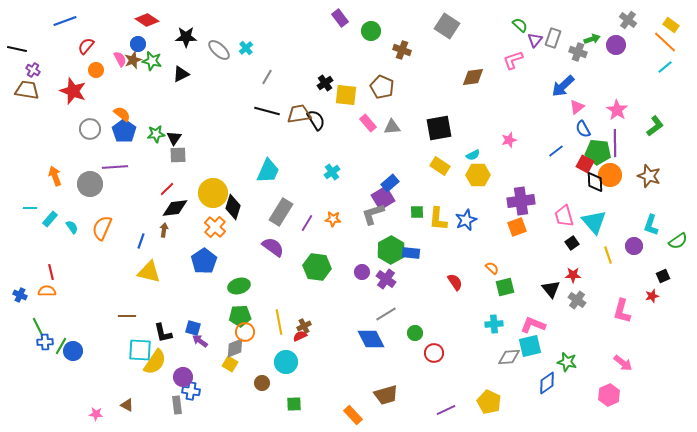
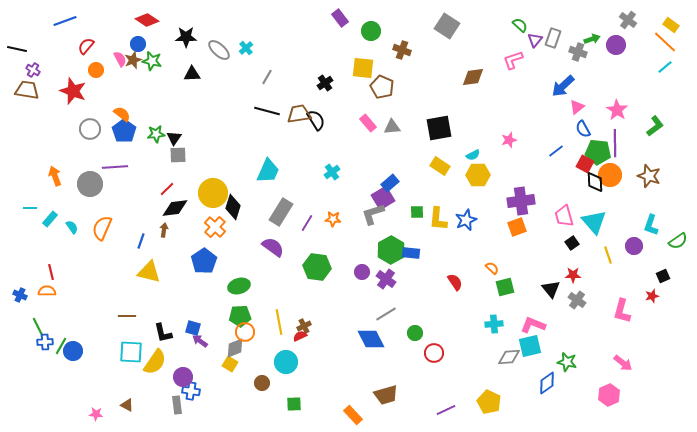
black triangle at (181, 74): moved 11 px right; rotated 24 degrees clockwise
yellow square at (346, 95): moved 17 px right, 27 px up
cyan square at (140, 350): moved 9 px left, 2 px down
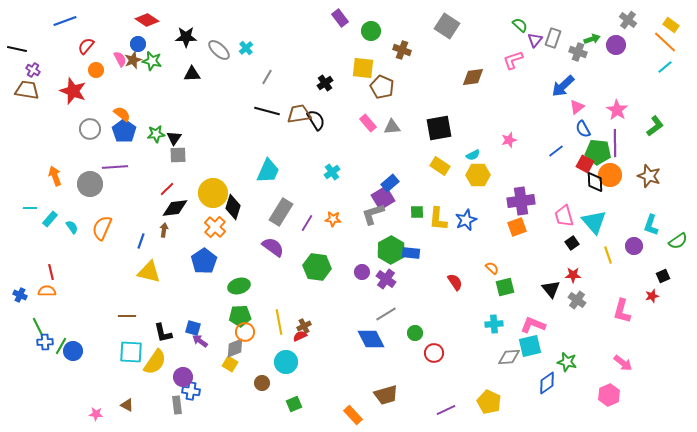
green square at (294, 404): rotated 21 degrees counterclockwise
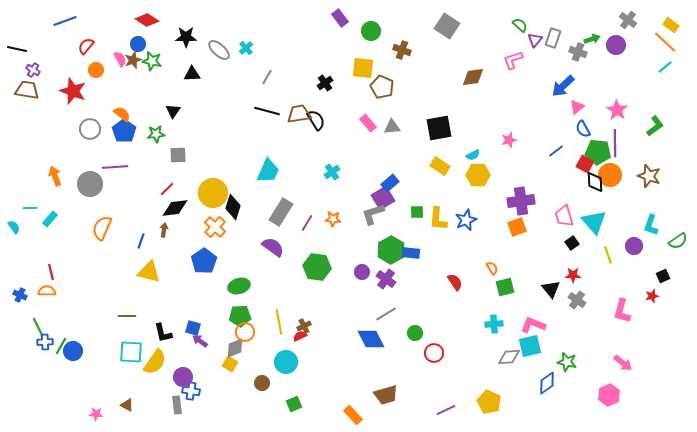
black triangle at (174, 138): moved 1 px left, 27 px up
cyan semicircle at (72, 227): moved 58 px left
orange semicircle at (492, 268): rotated 16 degrees clockwise
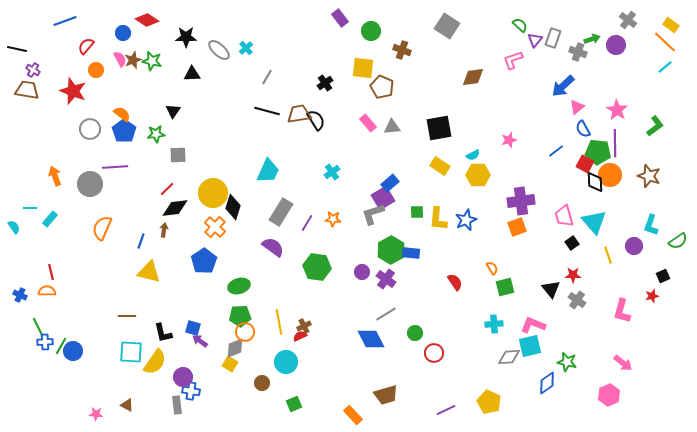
blue circle at (138, 44): moved 15 px left, 11 px up
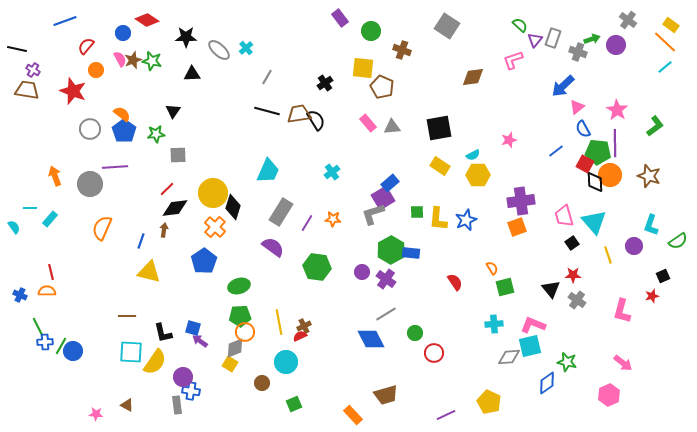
purple line at (446, 410): moved 5 px down
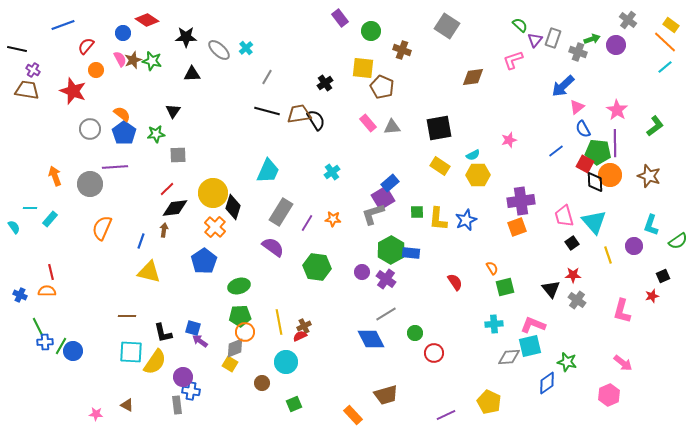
blue line at (65, 21): moved 2 px left, 4 px down
blue pentagon at (124, 131): moved 2 px down
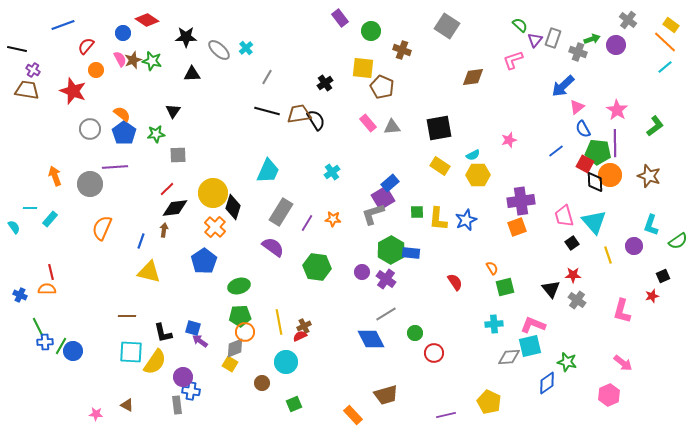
orange semicircle at (47, 291): moved 2 px up
purple line at (446, 415): rotated 12 degrees clockwise
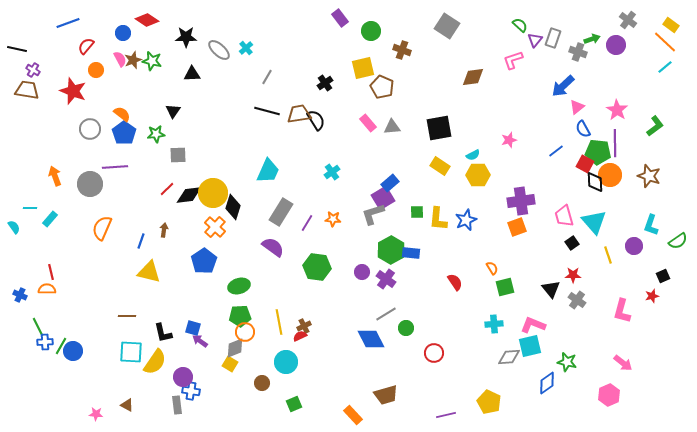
blue line at (63, 25): moved 5 px right, 2 px up
yellow square at (363, 68): rotated 20 degrees counterclockwise
black diamond at (175, 208): moved 14 px right, 13 px up
green circle at (415, 333): moved 9 px left, 5 px up
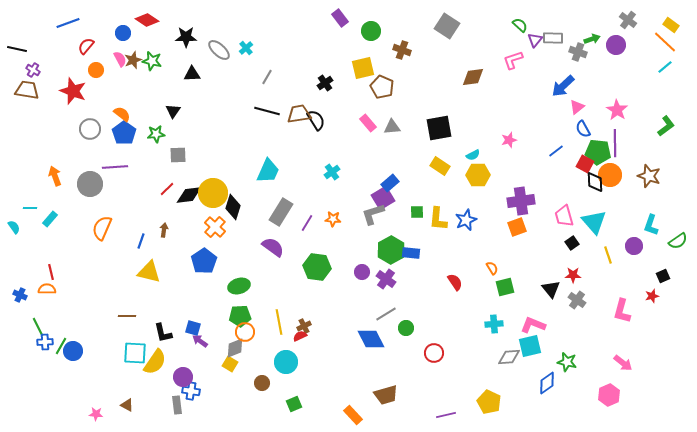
gray rectangle at (553, 38): rotated 72 degrees clockwise
green L-shape at (655, 126): moved 11 px right
cyan square at (131, 352): moved 4 px right, 1 px down
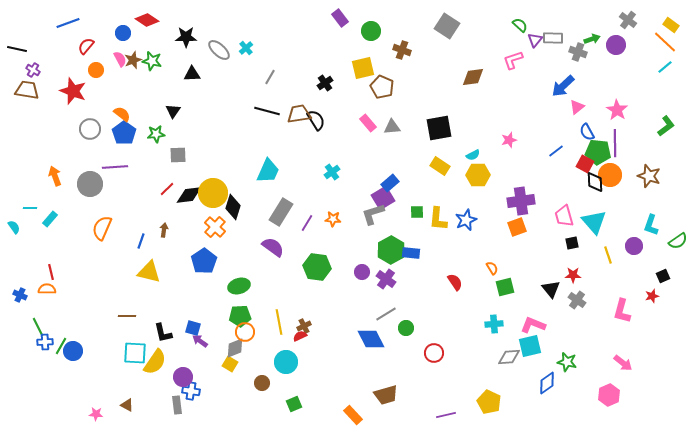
gray line at (267, 77): moved 3 px right
blue semicircle at (583, 129): moved 4 px right, 3 px down
black square at (572, 243): rotated 24 degrees clockwise
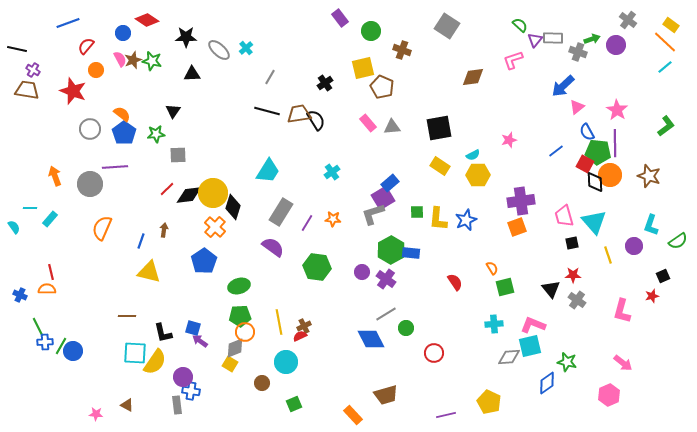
cyan trapezoid at (268, 171): rotated 8 degrees clockwise
